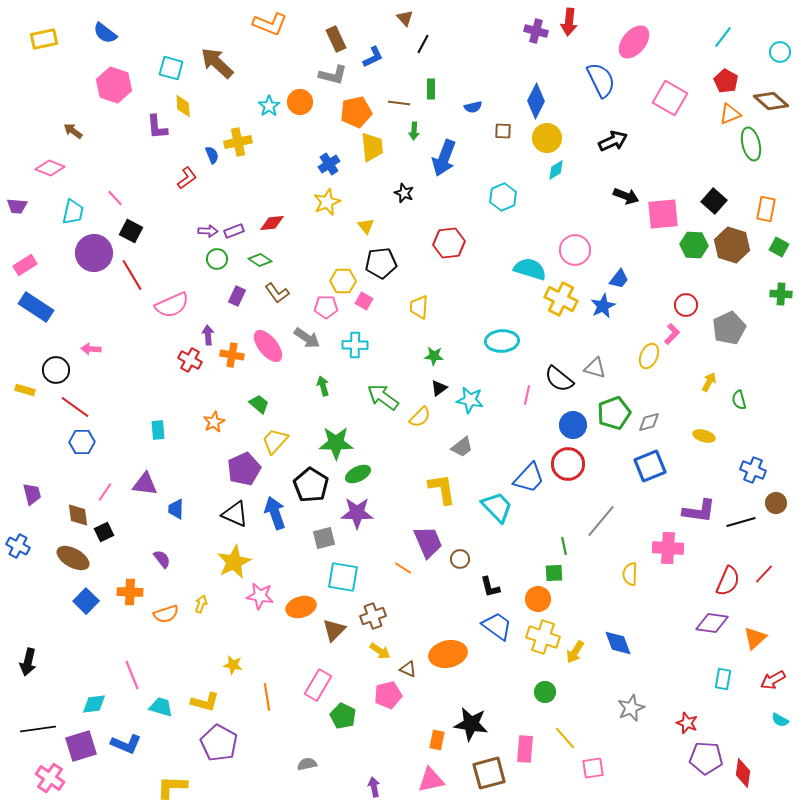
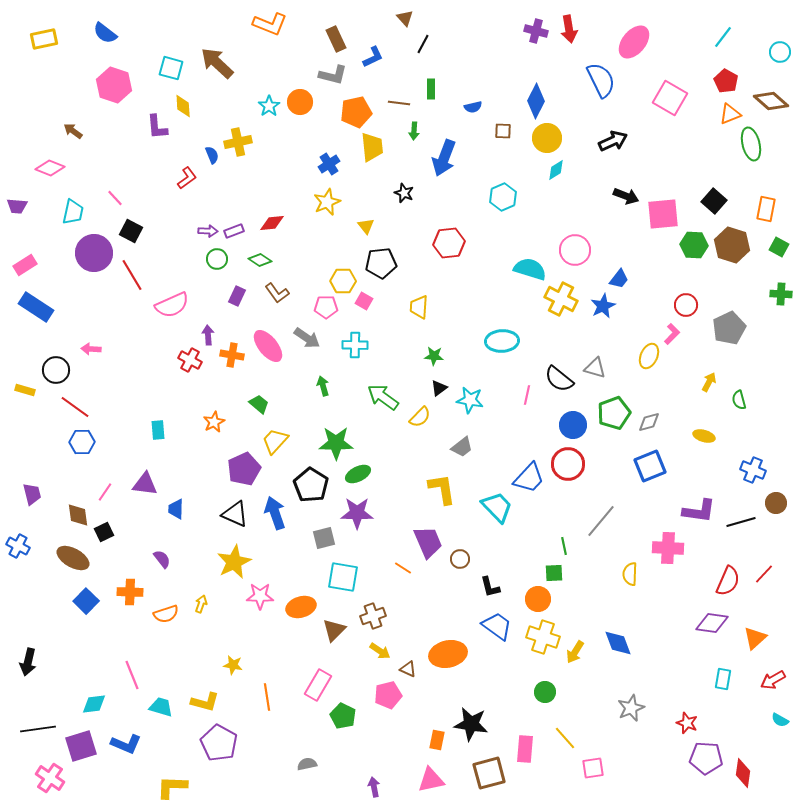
red arrow at (569, 22): moved 7 px down; rotated 16 degrees counterclockwise
pink star at (260, 596): rotated 8 degrees counterclockwise
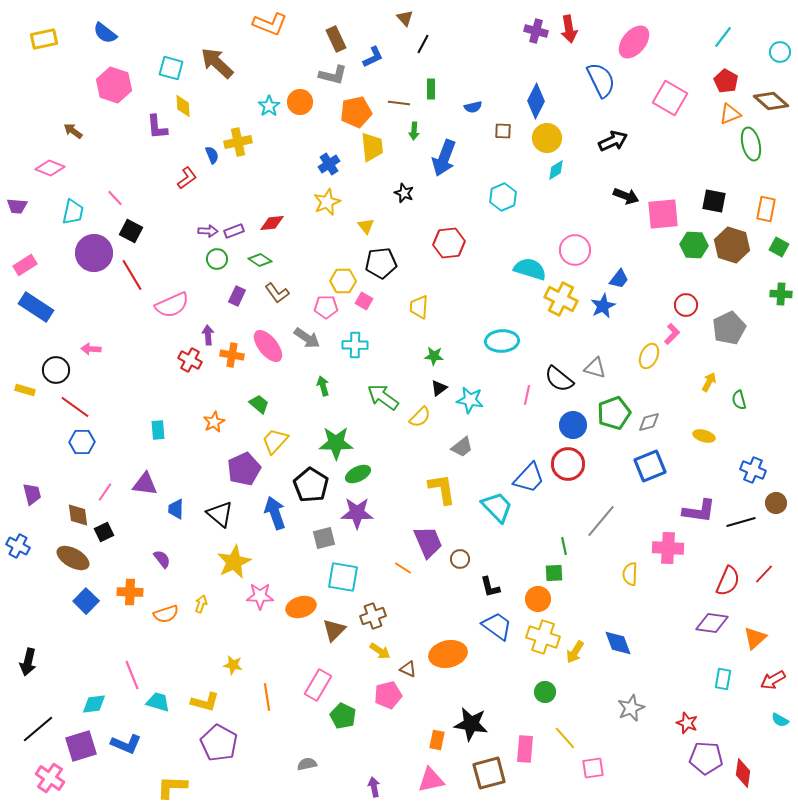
black square at (714, 201): rotated 30 degrees counterclockwise
black triangle at (235, 514): moved 15 px left; rotated 16 degrees clockwise
cyan trapezoid at (161, 707): moved 3 px left, 5 px up
black line at (38, 729): rotated 32 degrees counterclockwise
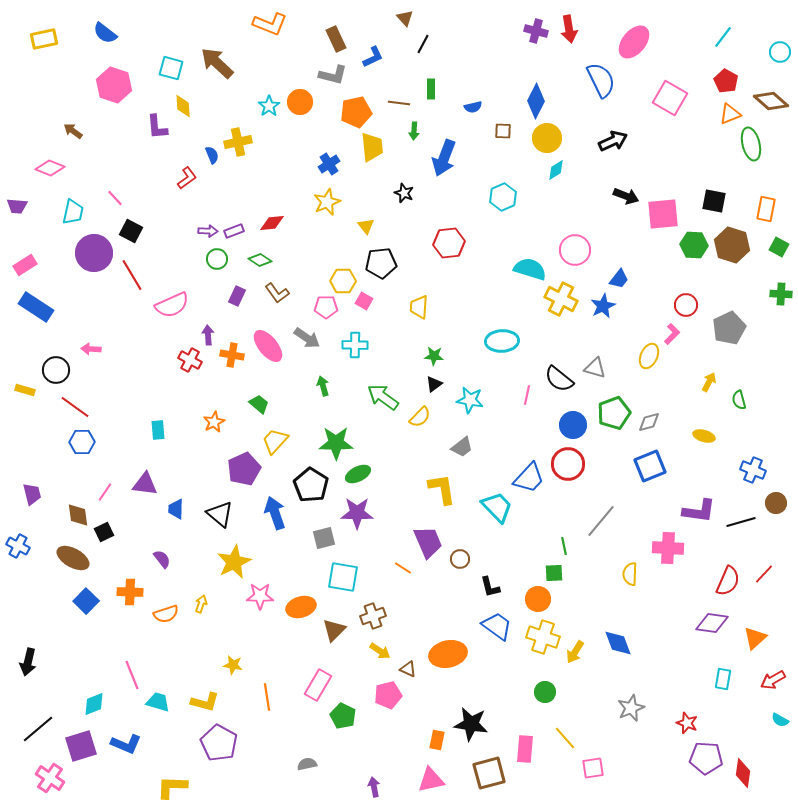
black triangle at (439, 388): moved 5 px left, 4 px up
cyan diamond at (94, 704): rotated 15 degrees counterclockwise
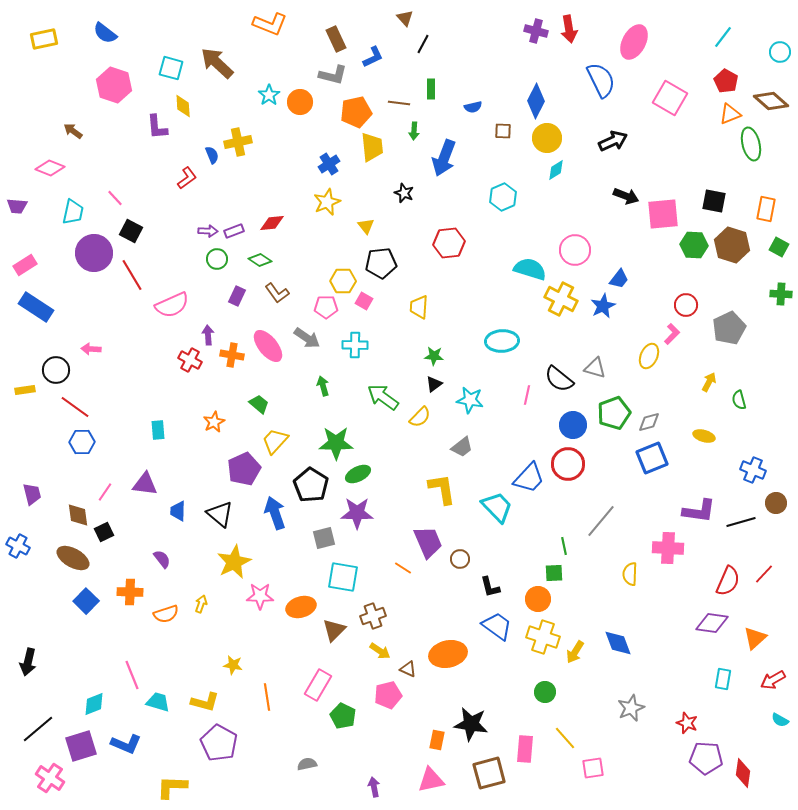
pink ellipse at (634, 42): rotated 12 degrees counterclockwise
cyan star at (269, 106): moved 11 px up
yellow rectangle at (25, 390): rotated 24 degrees counterclockwise
blue square at (650, 466): moved 2 px right, 8 px up
blue trapezoid at (176, 509): moved 2 px right, 2 px down
